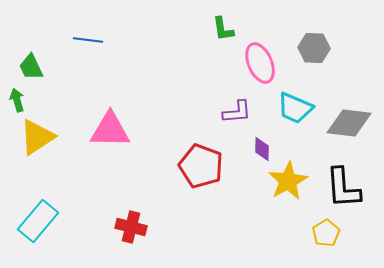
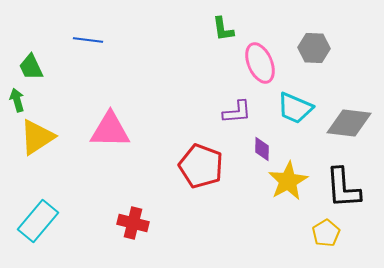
red cross: moved 2 px right, 4 px up
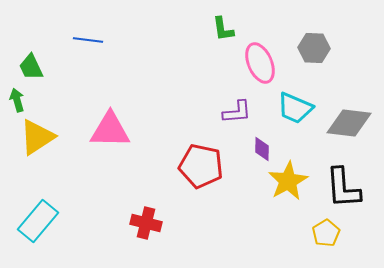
red pentagon: rotated 9 degrees counterclockwise
red cross: moved 13 px right
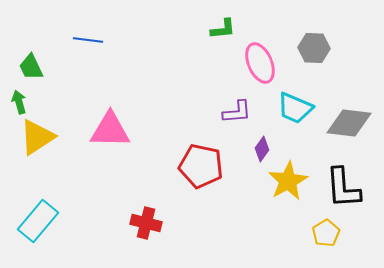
green L-shape: rotated 88 degrees counterclockwise
green arrow: moved 2 px right, 2 px down
purple diamond: rotated 35 degrees clockwise
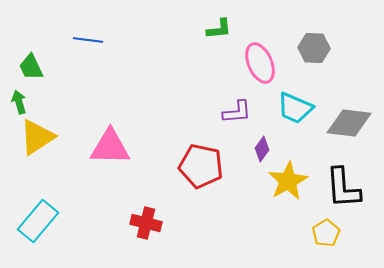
green L-shape: moved 4 px left
pink triangle: moved 17 px down
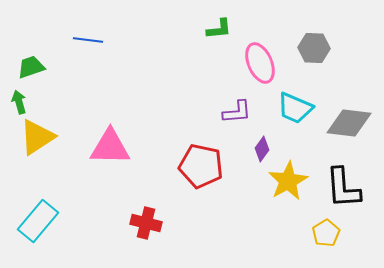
green trapezoid: rotated 96 degrees clockwise
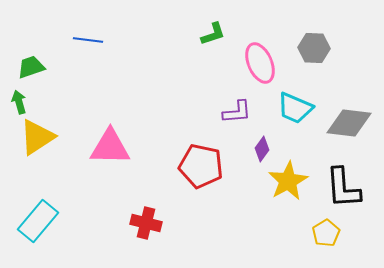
green L-shape: moved 6 px left, 5 px down; rotated 12 degrees counterclockwise
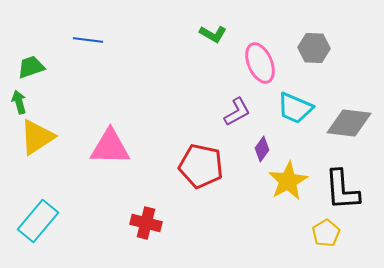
green L-shape: rotated 48 degrees clockwise
purple L-shape: rotated 24 degrees counterclockwise
black L-shape: moved 1 px left, 2 px down
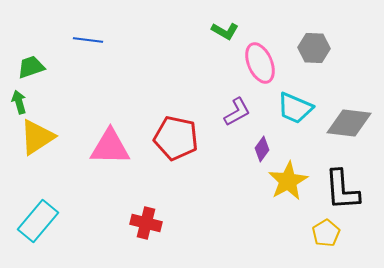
green L-shape: moved 12 px right, 3 px up
red pentagon: moved 25 px left, 28 px up
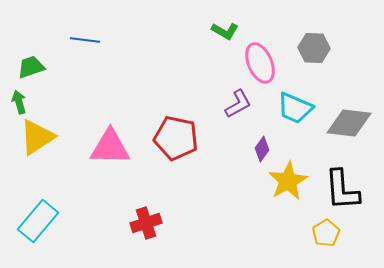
blue line: moved 3 px left
purple L-shape: moved 1 px right, 8 px up
red cross: rotated 32 degrees counterclockwise
